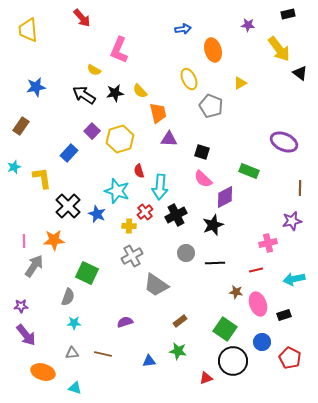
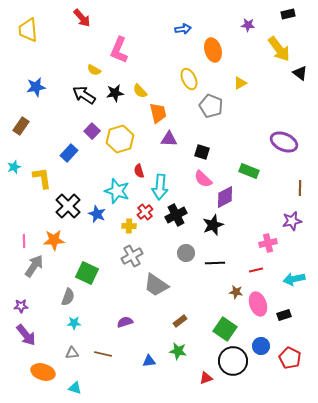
blue circle at (262, 342): moved 1 px left, 4 px down
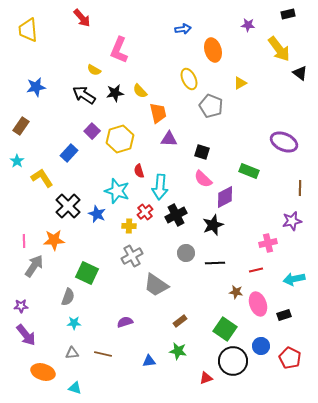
cyan star at (14, 167): moved 3 px right, 6 px up; rotated 16 degrees counterclockwise
yellow L-shape at (42, 178): rotated 25 degrees counterclockwise
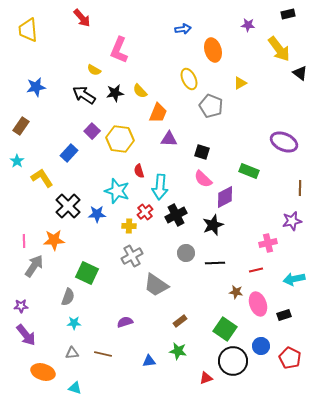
orange trapezoid at (158, 113): rotated 35 degrees clockwise
yellow hexagon at (120, 139): rotated 24 degrees clockwise
blue star at (97, 214): rotated 24 degrees counterclockwise
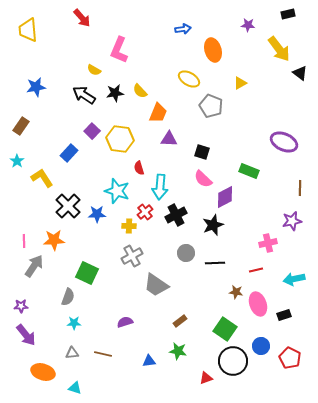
yellow ellipse at (189, 79): rotated 35 degrees counterclockwise
red semicircle at (139, 171): moved 3 px up
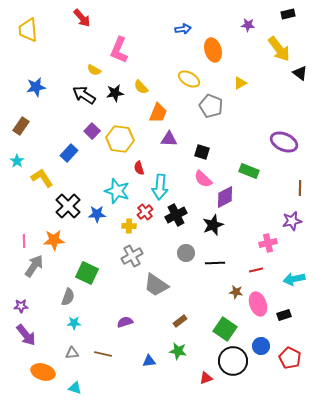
yellow semicircle at (140, 91): moved 1 px right, 4 px up
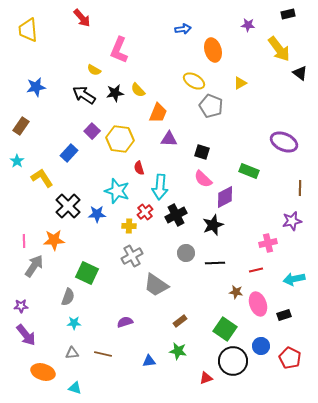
yellow ellipse at (189, 79): moved 5 px right, 2 px down
yellow semicircle at (141, 87): moved 3 px left, 3 px down
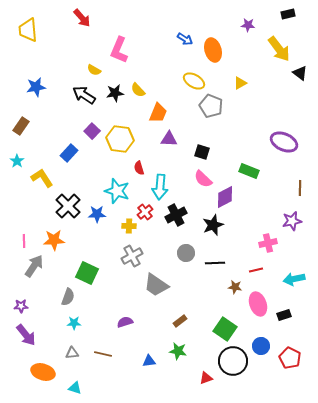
blue arrow at (183, 29): moved 2 px right, 10 px down; rotated 42 degrees clockwise
brown star at (236, 292): moved 1 px left, 5 px up
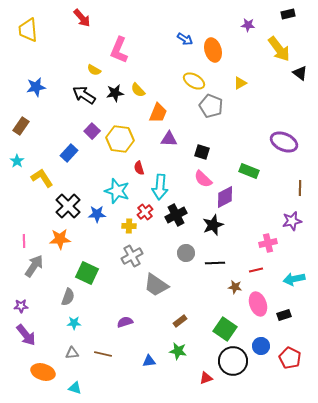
orange star at (54, 240): moved 6 px right, 1 px up
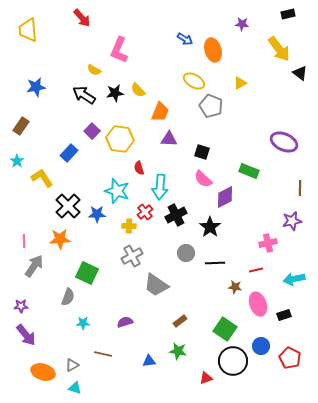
purple star at (248, 25): moved 6 px left, 1 px up
orange trapezoid at (158, 113): moved 2 px right, 1 px up
black star at (213, 225): moved 3 px left, 2 px down; rotated 15 degrees counterclockwise
cyan star at (74, 323): moved 9 px right
gray triangle at (72, 353): moved 12 px down; rotated 24 degrees counterclockwise
